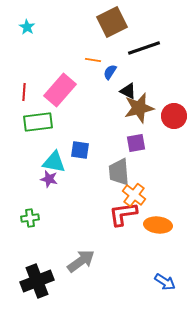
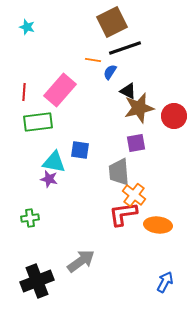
cyan star: rotated 14 degrees counterclockwise
black line: moved 19 px left
blue arrow: rotated 95 degrees counterclockwise
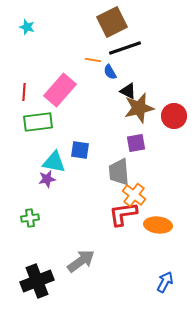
blue semicircle: rotated 63 degrees counterclockwise
purple star: moved 2 px left; rotated 24 degrees counterclockwise
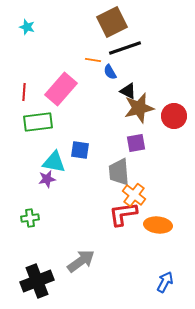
pink rectangle: moved 1 px right, 1 px up
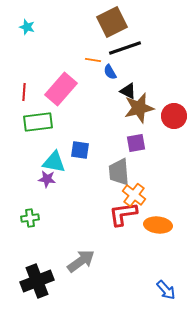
purple star: rotated 18 degrees clockwise
blue arrow: moved 1 px right, 8 px down; rotated 110 degrees clockwise
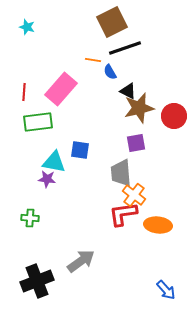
gray trapezoid: moved 2 px right, 1 px down
green cross: rotated 12 degrees clockwise
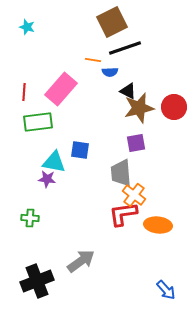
blue semicircle: rotated 63 degrees counterclockwise
red circle: moved 9 px up
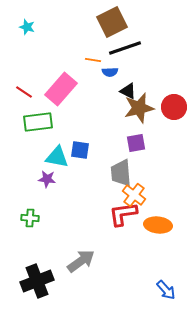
red line: rotated 60 degrees counterclockwise
cyan triangle: moved 3 px right, 5 px up
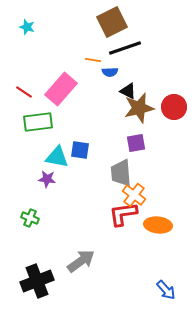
green cross: rotated 18 degrees clockwise
